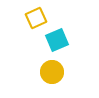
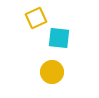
cyan square: moved 2 px right, 2 px up; rotated 30 degrees clockwise
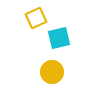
cyan square: rotated 20 degrees counterclockwise
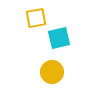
yellow square: rotated 15 degrees clockwise
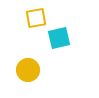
yellow circle: moved 24 px left, 2 px up
